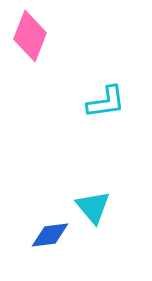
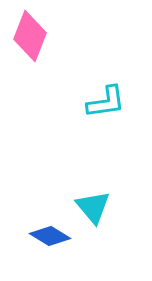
blue diamond: moved 1 px down; rotated 39 degrees clockwise
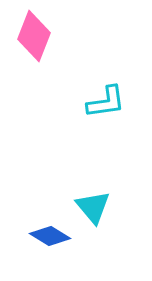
pink diamond: moved 4 px right
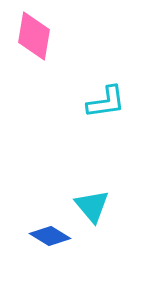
pink diamond: rotated 12 degrees counterclockwise
cyan triangle: moved 1 px left, 1 px up
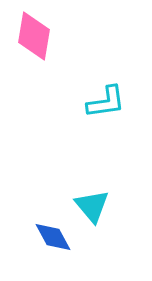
blue diamond: moved 3 px right, 1 px down; rotated 30 degrees clockwise
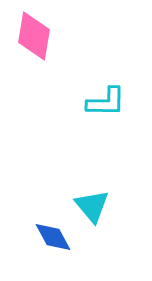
cyan L-shape: rotated 9 degrees clockwise
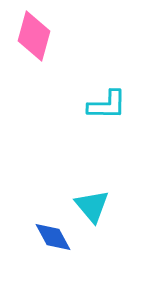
pink diamond: rotated 6 degrees clockwise
cyan L-shape: moved 1 px right, 3 px down
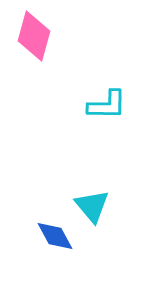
blue diamond: moved 2 px right, 1 px up
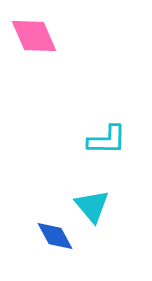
pink diamond: rotated 39 degrees counterclockwise
cyan L-shape: moved 35 px down
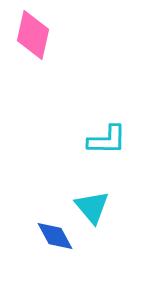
pink diamond: moved 1 px left, 1 px up; rotated 36 degrees clockwise
cyan triangle: moved 1 px down
